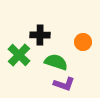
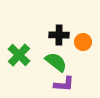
black cross: moved 19 px right
green semicircle: rotated 20 degrees clockwise
purple L-shape: rotated 15 degrees counterclockwise
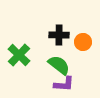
green semicircle: moved 3 px right, 3 px down
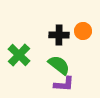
orange circle: moved 11 px up
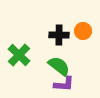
green semicircle: moved 1 px down
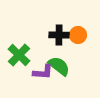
orange circle: moved 5 px left, 4 px down
purple L-shape: moved 21 px left, 12 px up
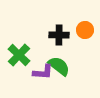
orange circle: moved 7 px right, 5 px up
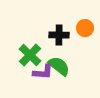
orange circle: moved 2 px up
green cross: moved 11 px right
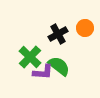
black cross: moved 1 px left, 1 px up; rotated 30 degrees counterclockwise
green cross: moved 2 px down
